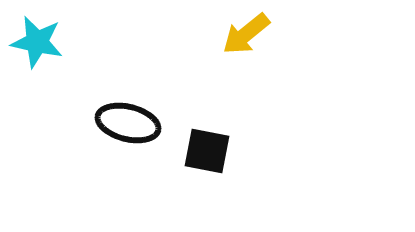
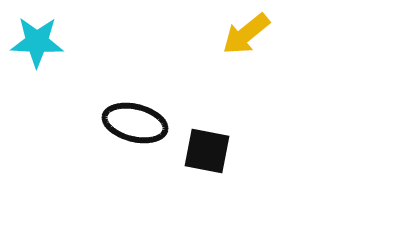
cyan star: rotated 10 degrees counterclockwise
black ellipse: moved 7 px right
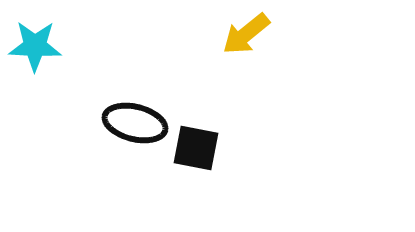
cyan star: moved 2 px left, 4 px down
black square: moved 11 px left, 3 px up
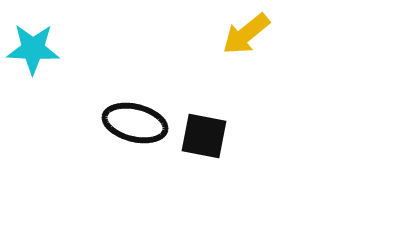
cyan star: moved 2 px left, 3 px down
black square: moved 8 px right, 12 px up
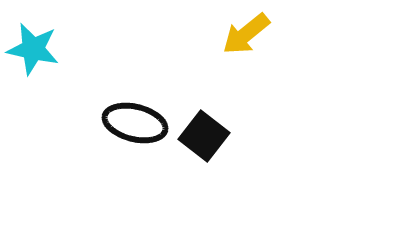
cyan star: rotated 10 degrees clockwise
black square: rotated 27 degrees clockwise
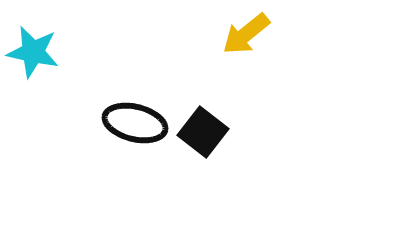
cyan star: moved 3 px down
black square: moved 1 px left, 4 px up
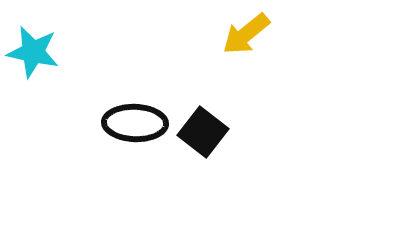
black ellipse: rotated 12 degrees counterclockwise
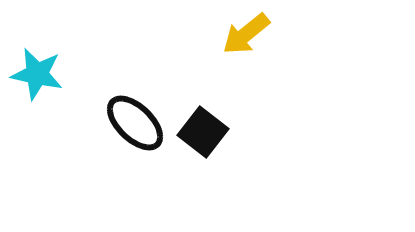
cyan star: moved 4 px right, 22 px down
black ellipse: rotated 42 degrees clockwise
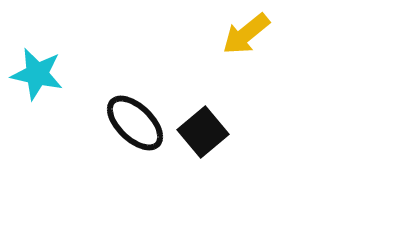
black square: rotated 12 degrees clockwise
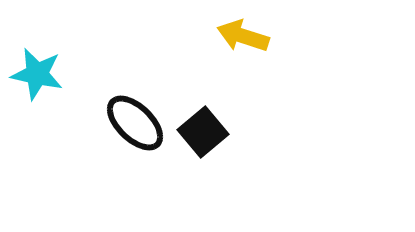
yellow arrow: moved 3 px left, 2 px down; rotated 57 degrees clockwise
